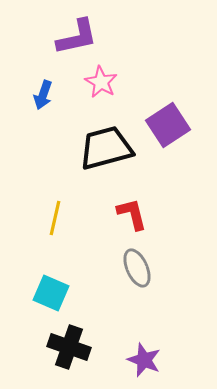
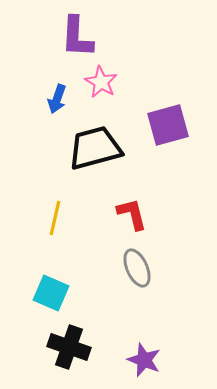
purple L-shape: rotated 105 degrees clockwise
blue arrow: moved 14 px right, 4 px down
purple square: rotated 18 degrees clockwise
black trapezoid: moved 11 px left
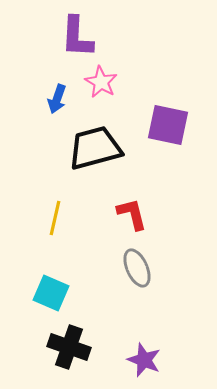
purple square: rotated 27 degrees clockwise
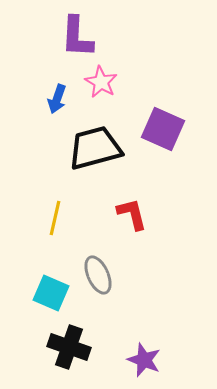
purple square: moved 5 px left, 4 px down; rotated 12 degrees clockwise
gray ellipse: moved 39 px left, 7 px down
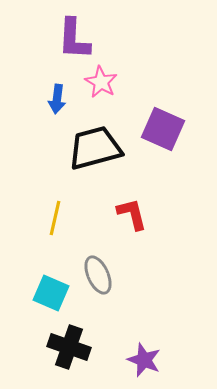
purple L-shape: moved 3 px left, 2 px down
blue arrow: rotated 12 degrees counterclockwise
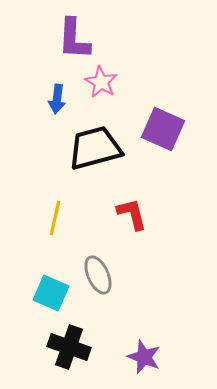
purple star: moved 3 px up
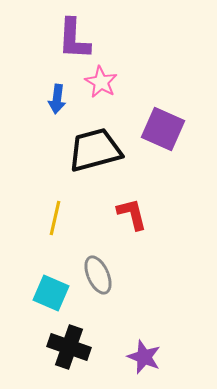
black trapezoid: moved 2 px down
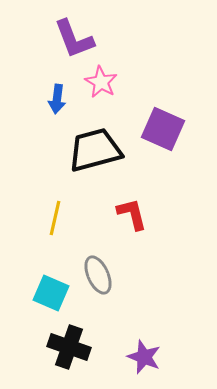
purple L-shape: rotated 24 degrees counterclockwise
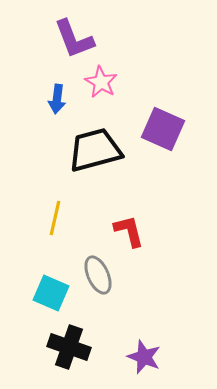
red L-shape: moved 3 px left, 17 px down
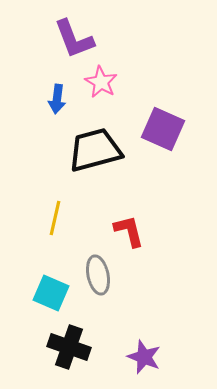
gray ellipse: rotated 12 degrees clockwise
